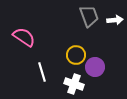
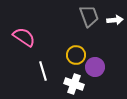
white line: moved 1 px right, 1 px up
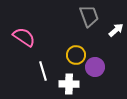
white arrow: moved 1 px right, 10 px down; rotated 35 degrees counterclockwise
white cross: moved 5 px left; rotated 18 degrees counterclockwise
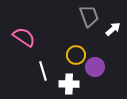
white arrow: moved 3 px left, 1 px up
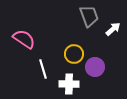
pink semicircle: moved 2 px down
yellow circle: moved 2 px left, 1 px up
white line: moved 2 px up
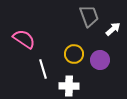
purple circle: moved 5 px right, 7 px up
white cross: moved 2 px down
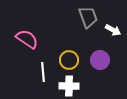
gray trapezoid: moved 1 px left, 1 px down
white arrow: moved 1 px down; rotated 70 degrees clockwise
pink semicircle: moved 3 px right
yellow circle: moved 5 px left, 6 px down
white line: moved 3 px down; rotated 12 degrees clockwise
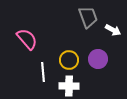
pink semicircle: rotated 15 degrees clockwise
purple circle: moved 2 px left, 1 px up
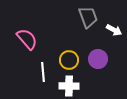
white arrow: moved 1 px right
